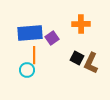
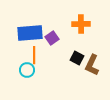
brown L-shape: moved 1 px right, 2 px down
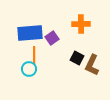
cyan circle: moved 2 px right, 1 px up
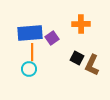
orange line: moved 2 px left, 3 px up
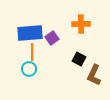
black square: moved 2 px right, 1 px down
brown L-shape: moved 2 px right, 10 px down
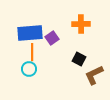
brown L-shape: rotated 40 degrees clockwise
